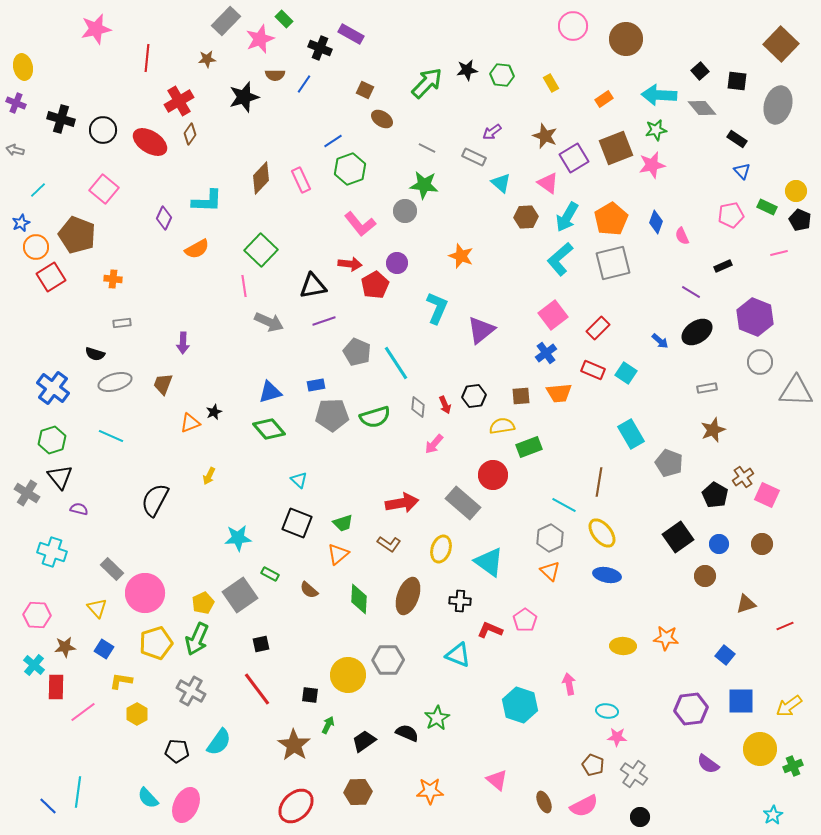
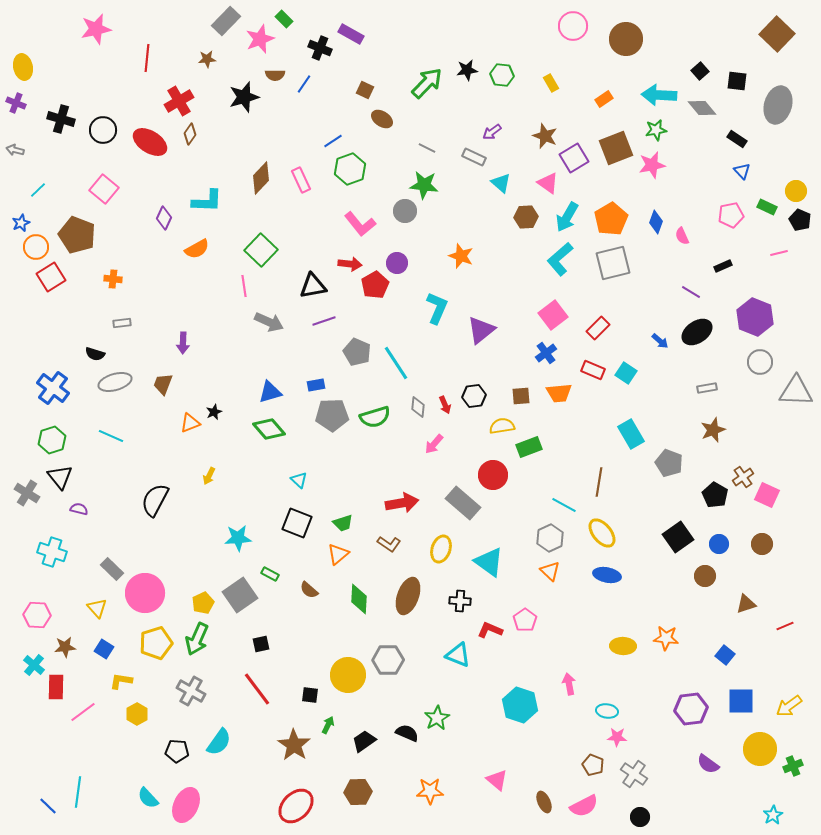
brown square at (781, 44): moved 4 px left, 10 px up
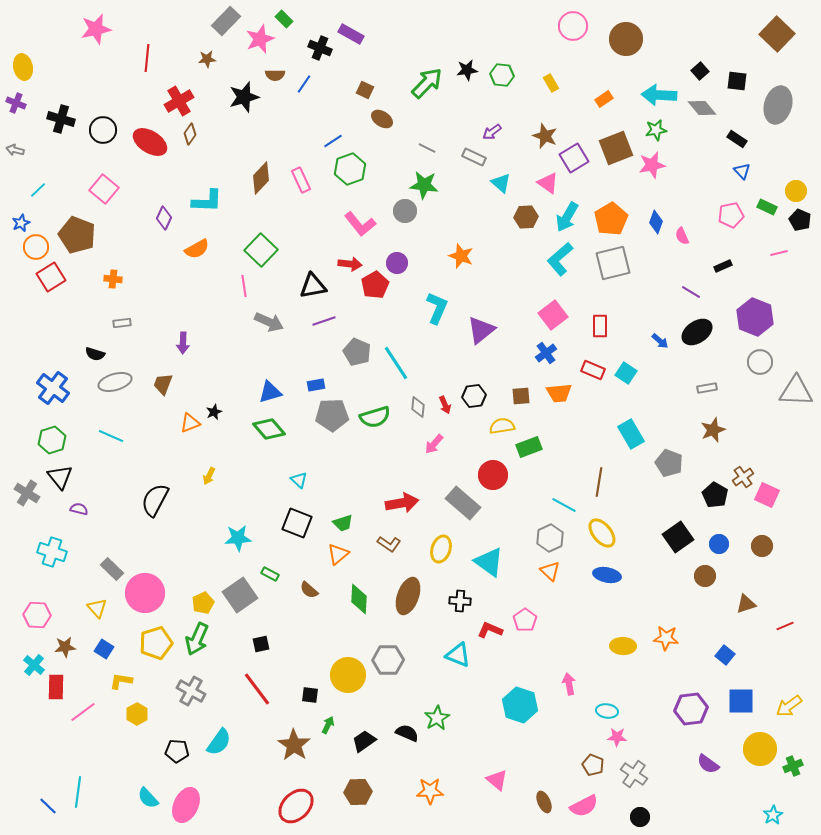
red rectangle at (598, 328): moved 2 px right, 2 px up; rotated 45 degrees counterclockwise
brown circle at (762, 544): moved 2 px down
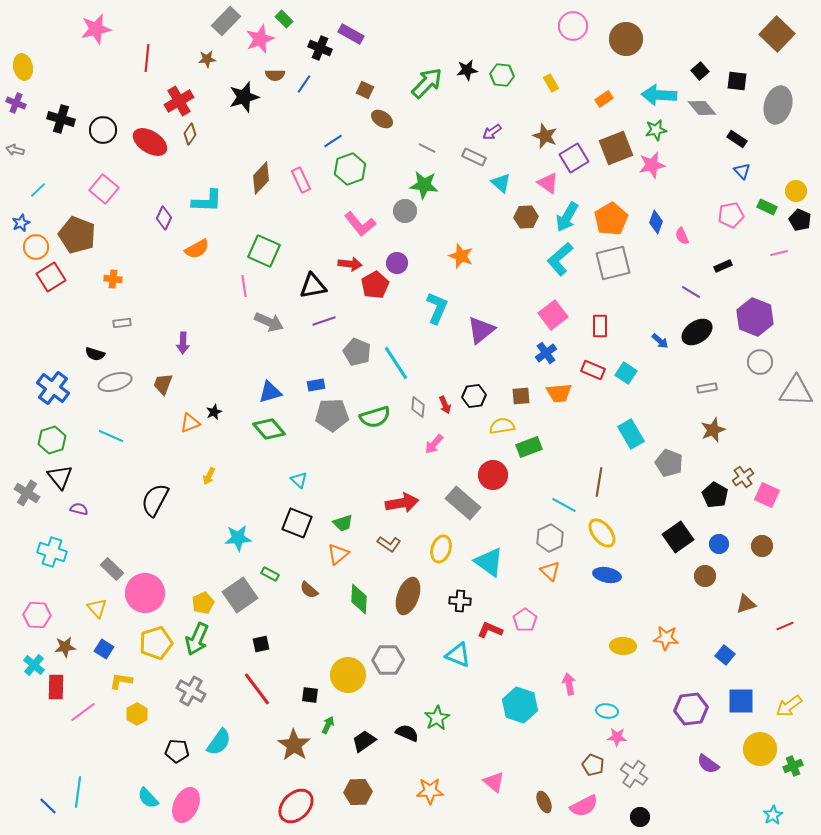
green square at (261, 250): moved 3 px right, 1 px down; rotated 20 degrees counterclockwise
pink triangle at (497, 780): moved 3 px left, 2 px down
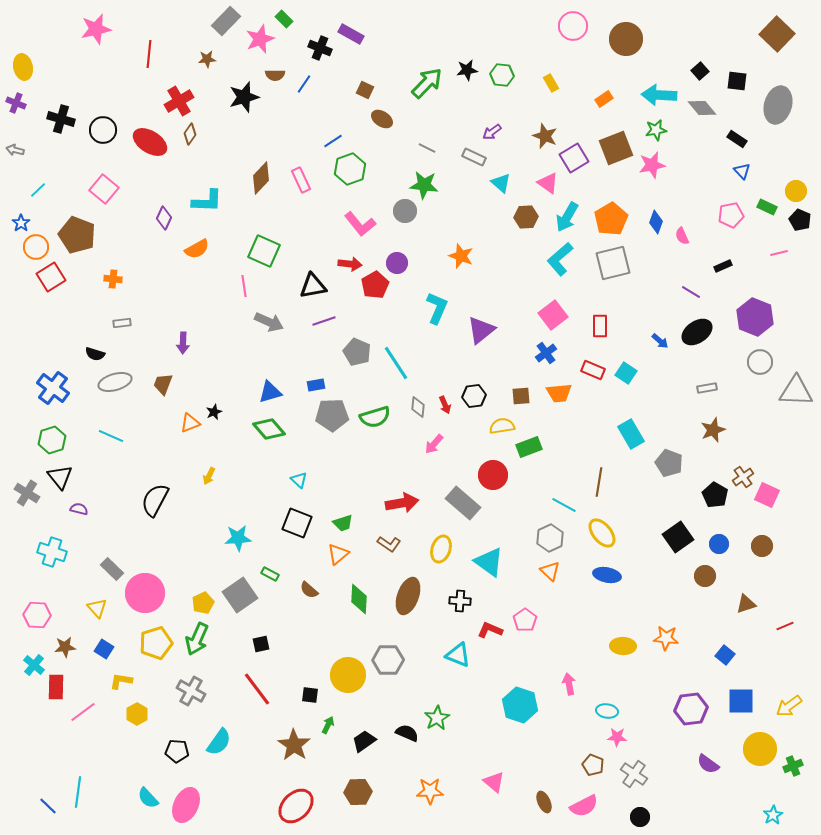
red line at (147, 58): moved 2 px right, 4 px up
blue star at (21, 223): rotated 12 degrees counterclockwise
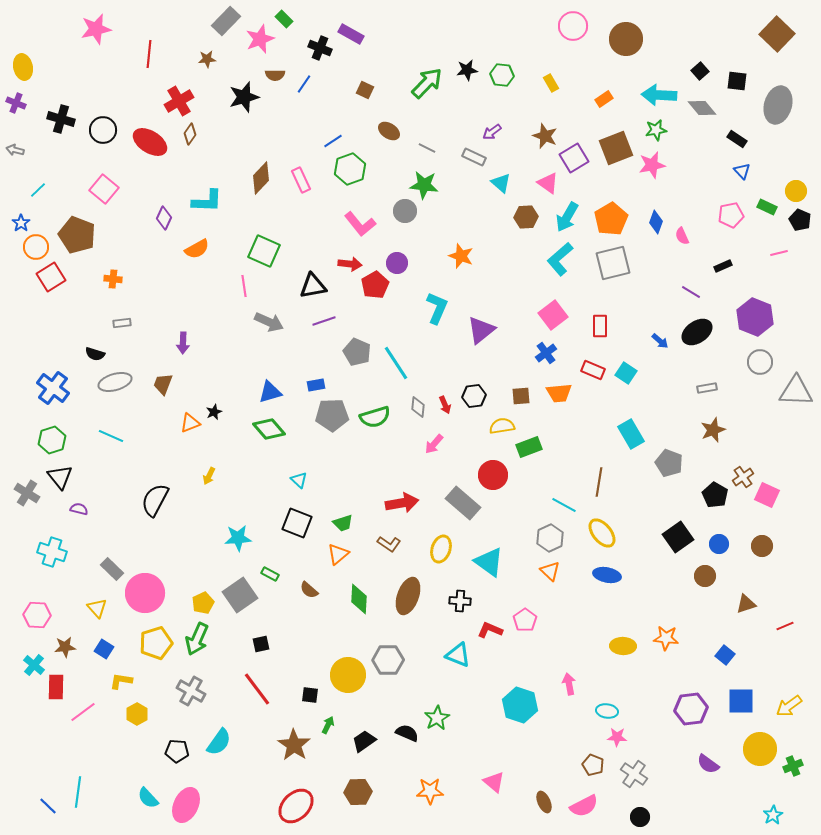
brown ellipse at (382, 119): moved 7 px right, 12 px down
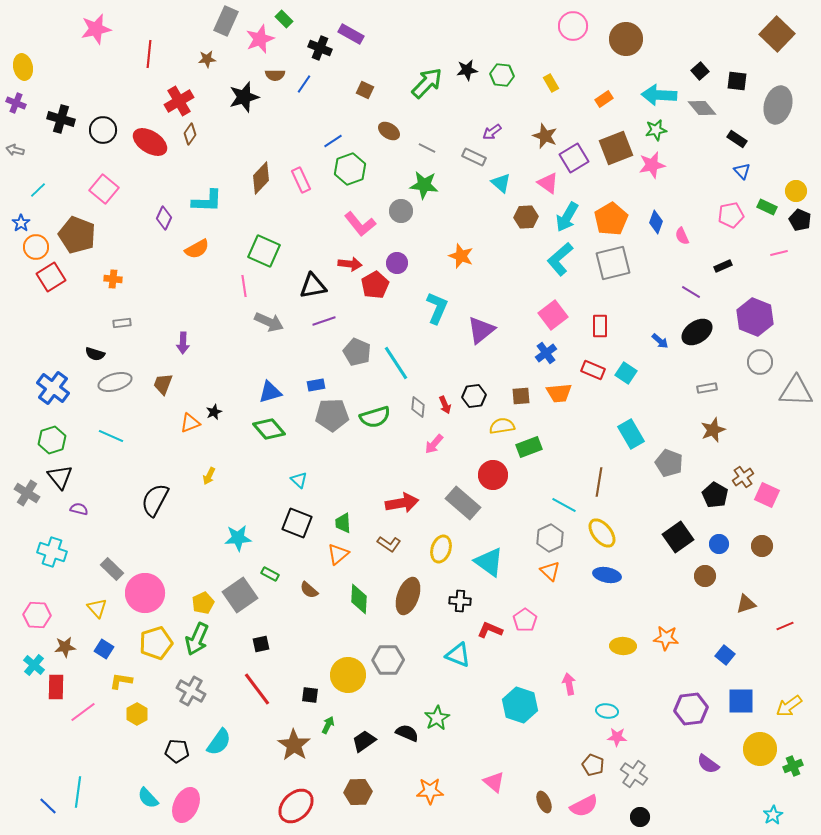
gray rectangle at (226, 21): rotated 20 degrees counterclockwise
gray circle at (405, 211): moved 4 px left
green trapezoid at (343, 523): rotated 105 degrees clockwise
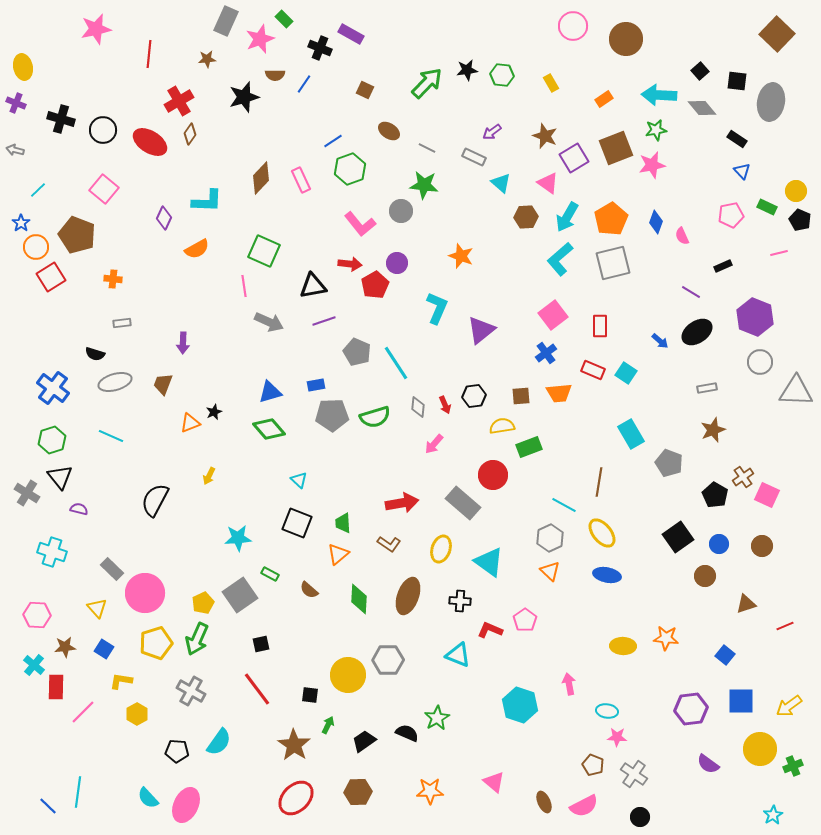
gray ellipse at (778, 105): moved 7 px left, 3 px up; rotated 6 degrees counterclockwise
pink line at (83, 712): rotated 8 degrees counterclockwise
red ellipse at (296, 806): moved 8 px up
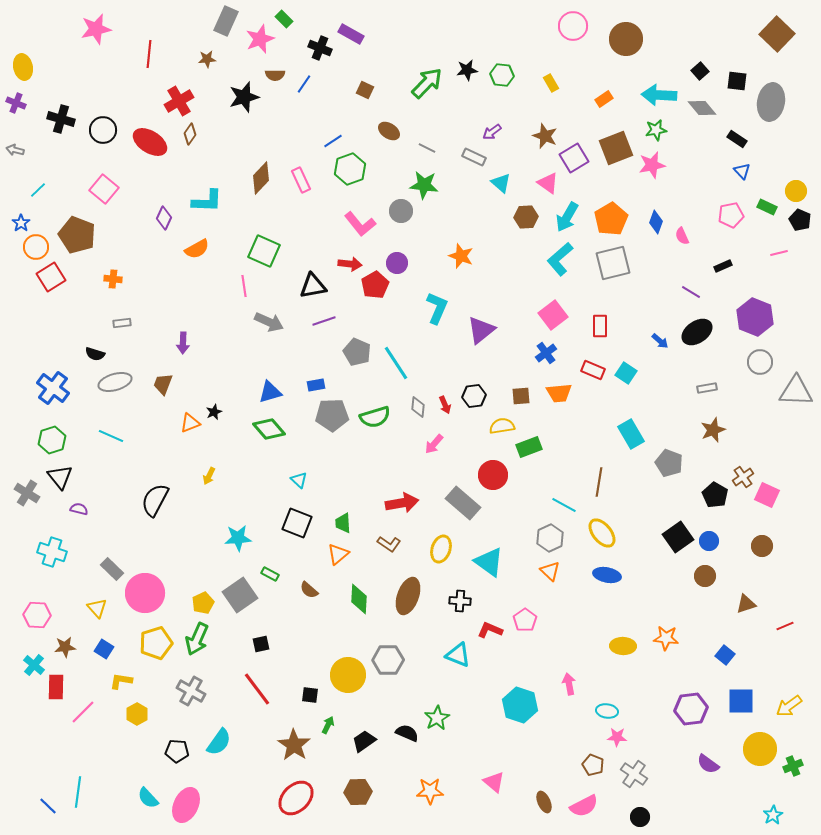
blue circle at (719, 544): moved 10 px left, 3 px up
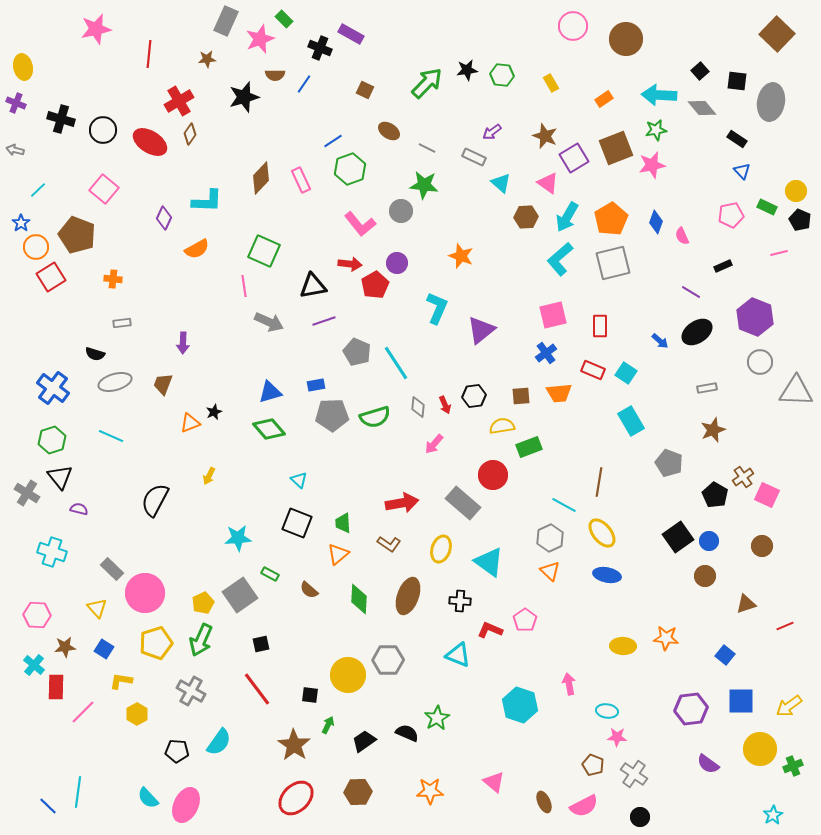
pink square at (553, 315): rotated 24 degrees clockwise
cyan rectangle at (631, 434): moved 13 px up
green arrow at (197, 639): moved 4 px right, 1 px down
